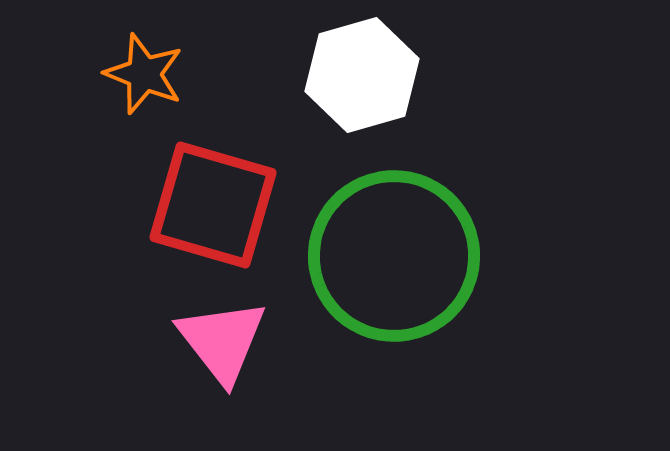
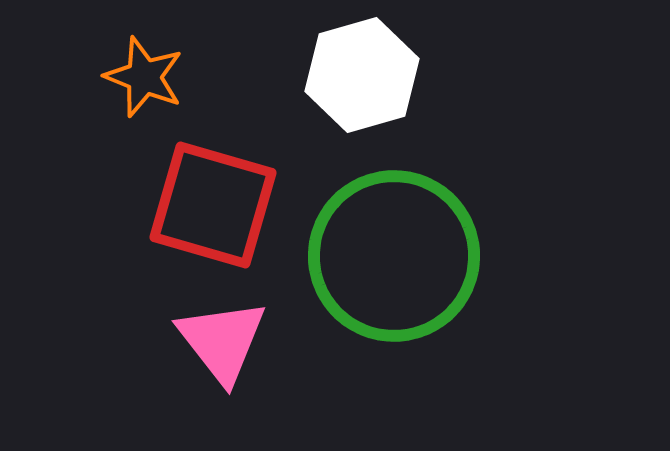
orange star: moved 3 px down
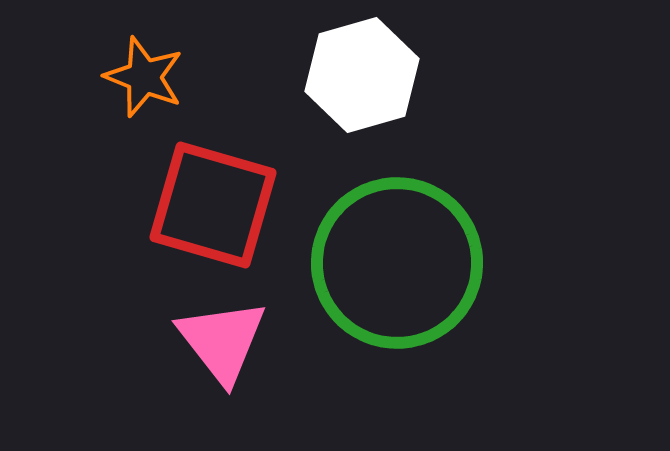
green circle: moved 3 px right, 7 px down
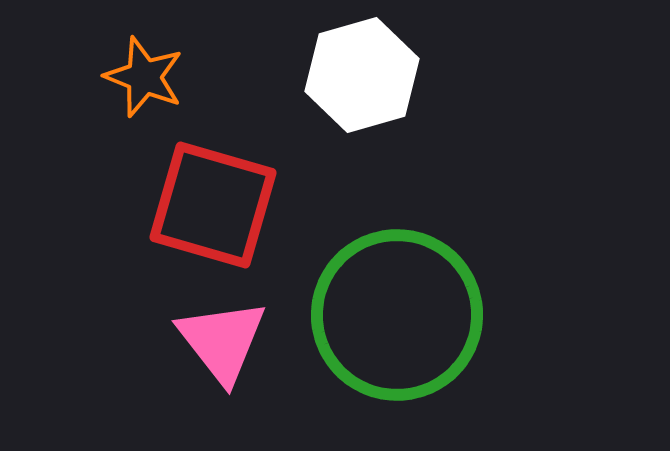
green circle: moved 52 px down
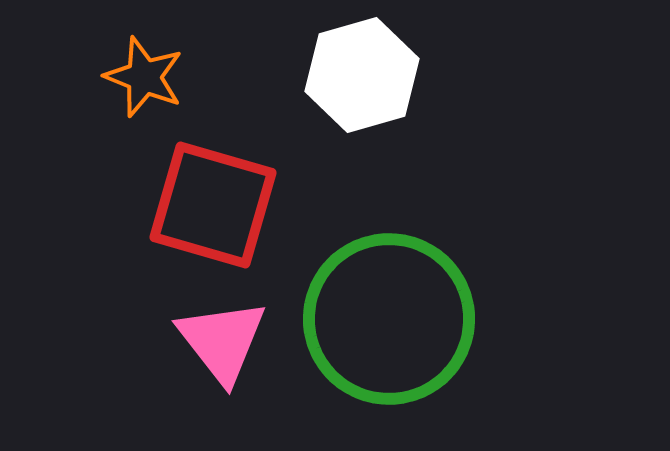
green circle: moved 8 px left, 4 px down
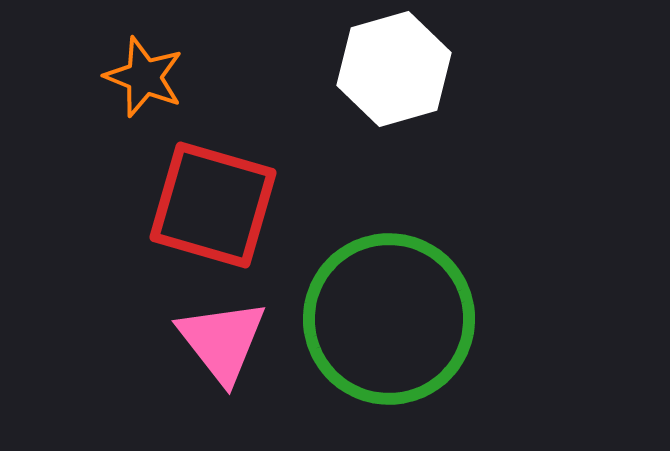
white hexagon: moved 32 px right, 6 px up
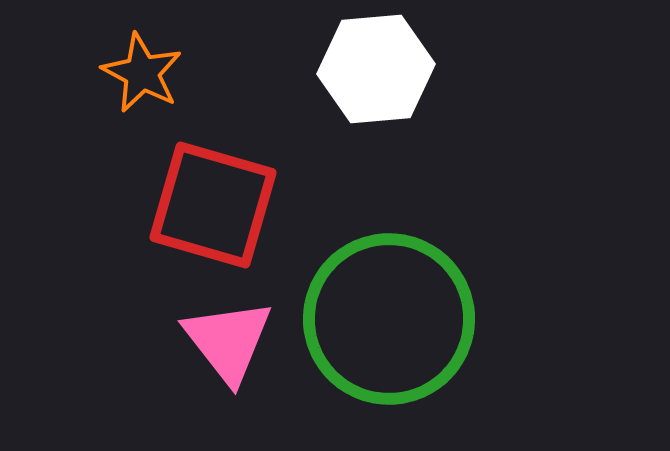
white hexagon: moved 18 px left; rotated 11 degrees clockwise
orange star: moved 2 px left, 4 px up; rotated 6 degrees clockwise
pink triangle: moved 6 px right
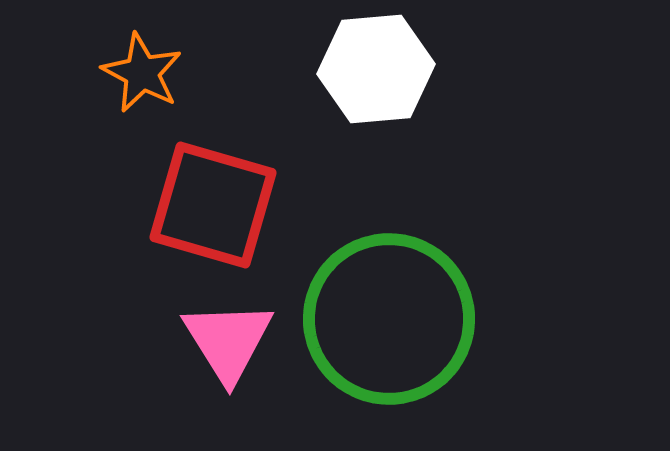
pink triangle: rotated 6 degrees clockwise
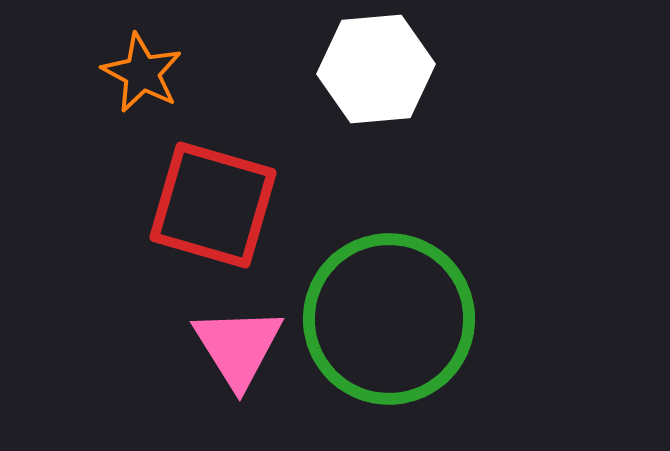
pink triangle: moved 10 px right, 6 px down
